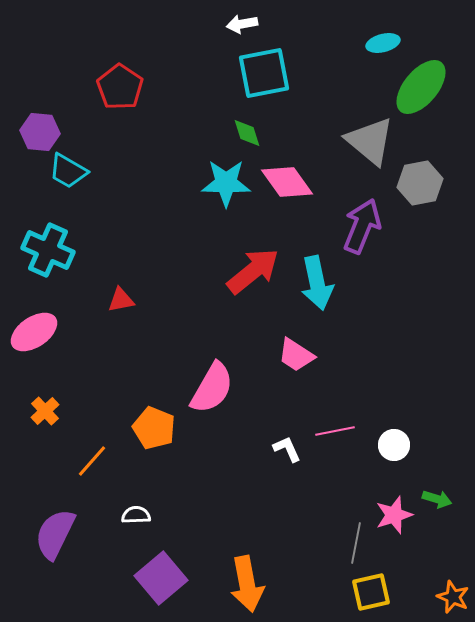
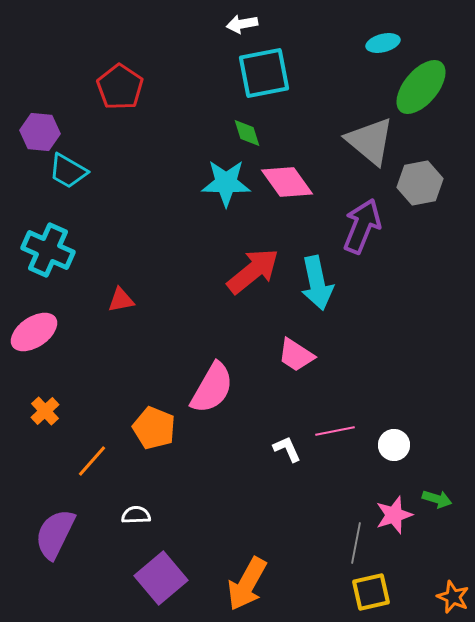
orange arrow: rotated 40 degrees clockwise
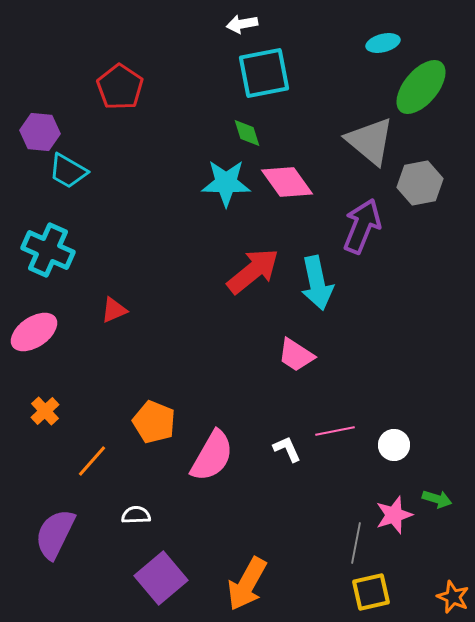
red triangle: moved 7 px left, 10 px down; rotated 12 degrees counterclockwise
pink semicircle: moved 68 px down
orange pentagon: moved 6 px up
